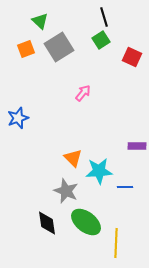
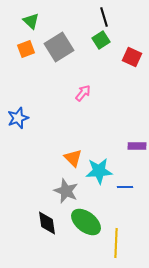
green triangle: moved 9 px left
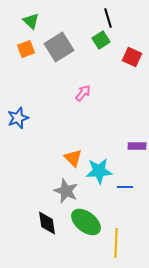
black line: moved 4 px right, 1 px down
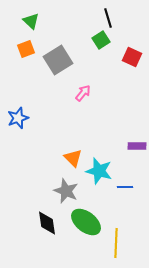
gray square: moved 1 px left, 13 px down
cyan star: rotated 20 degrees clockwise
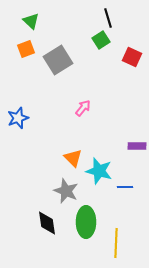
pink arrow: moved 15 px down
green ellipse: rotated 52 degrees clockwise
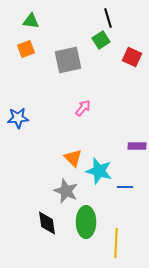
green triangle: rotated 36 degrees counterclockwise
gray square: moved 10 px right; rotated 20 degrees clockwise
blue star: rotated 15 degrees clockwise
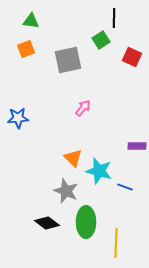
black line: moved 6 px right; rotated 18 degrees clockwise
blue line: rotated 21 degrees clockwise
black diamond: rotated 45 degrees counterclockwise
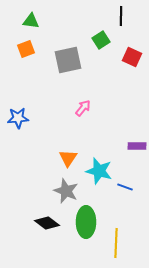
black line: moved 7 px right, 2 px up
orange triangle: moved 5 px left; rotated 18 degrees clockwise
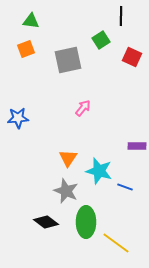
black diamond: moved 1 px left, 1 px up
yellow line: rotated 56 degrees counterclockwise
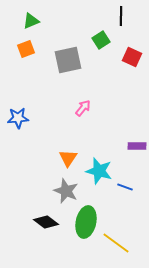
green triangle: rotated 30 degrees counterclockwise
green ellipse: rotated 12 degrees clockwise
